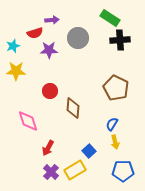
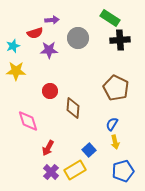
blue square: moved 1 px up
blue pentagon: rotated 15 degrees counterclockwise
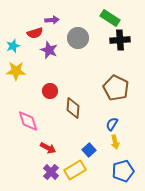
purple star: rotated 24 degrees clockwise
red arrow: rotated 91 degrees counterclockwise
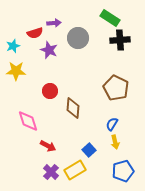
purple arrow: moved 2 px right, 3 px down
red arrow: moved 2 px up
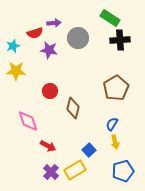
purple star: rotated 12 degrees counterclockwise
brown pentagon: rotated 15 degrees clockwise
brown diamond: rotated 10 degrees clockwise
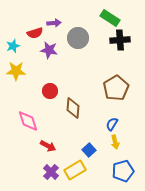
brown diamond: rotated 10 degrees counterclockwise
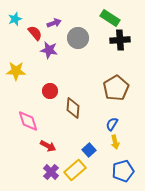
purple arrow: rotated 16 degrees counterclockwise
red semicircle: rotated 112 degrees counterclockwise
cyan star: moved 2 px right, 27 px up
yellow rectangle: rotated 10 degrees counterclockwise
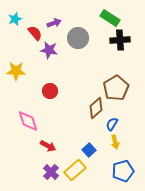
brown diamond: moved 23 px right; rotated 45 degrees clockwise
